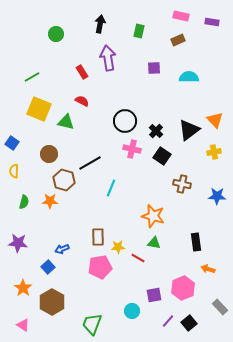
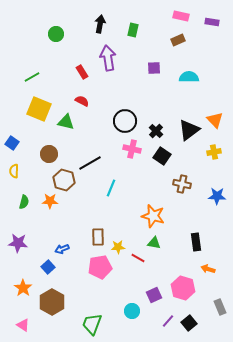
green rectangle at (139, 31): moved 6 px left, 1 px up
pink hexagon at (183, 288): rotated 20 degrees counterclockwise
purple square at (154, 295): rotated 14 degrees counterclockwise
gray rectangle at (220, 307): rotated 21 degrees clockwise
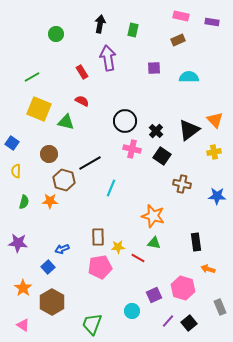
yellow semicircle at (14, 171): moved 2 px right
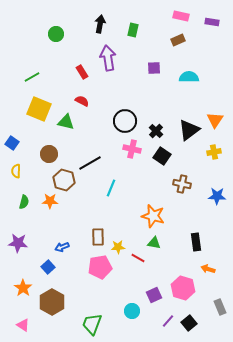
orange triangle at (215, 120): rotated 18 degrees clockwise
blue arrow at (62, 249): moved 2 px up
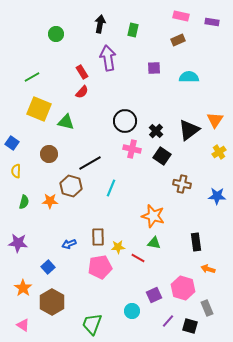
red semicircle at (82, 101): moved 9 px up; rotated 104 degrees clockwise
yellow cross at (214, 152): moved 5 px right; rotated 24 degrees counterclockwise
brown hexagon at (64, 180): moved 7 px right, 6 px down
blue arrow at (62, 247): moved 7 px right, 3 px up
gray rectangle at (220, 307): moved 13 px left, 1 px down
black square at (189, 323): moved 1 px right, 3 px down; rotated 35 degrees counterclockwise
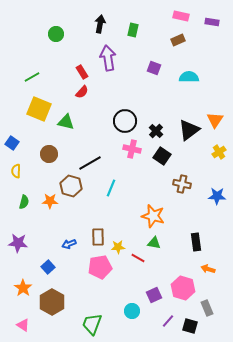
purple square at (154, 68): rotated 24 degrees clockwise
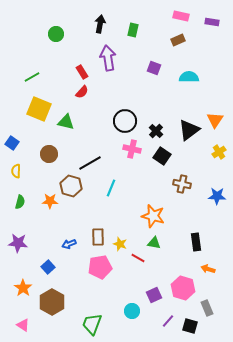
green semicircle at (24, 202): moved 4 px left
yellow star at (118, 247): moved 2 px right, 3 px up; rotated 24 degrees clockwise
